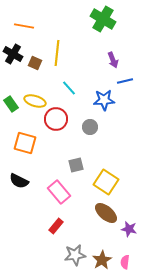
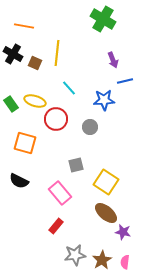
pink rectangle: moved 1 px right, 1 px down
purple star: moved 6 px left, 3 px down
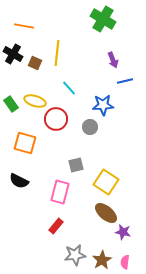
blue star: moved 1 px left, 5 px down
pink rectangle: moved 1 px up; rotated 55 degrees clockwise
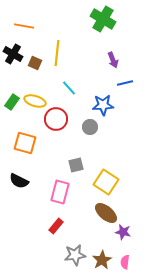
blue line: moved 2 px down
green rectangle: moved 1 px right, 2 px up; rotated 70 degrees clockwise
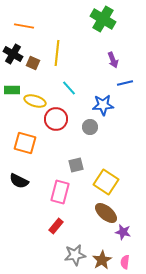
brown square: moved 2 px left
green rectangle: moved 12 px up; rotated 56 degrees clockwise
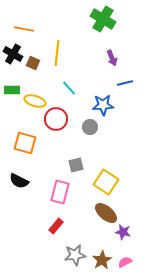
orange line: moved 3 px down
purple arrow: moved 1 px left, 2 px up
pink semicircle: rotated 56 degrees clockwise
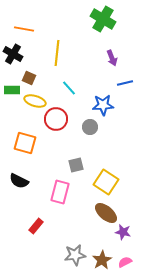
brown square: moved 4 px left, 15 px down
red rectangle: moved 20 px left
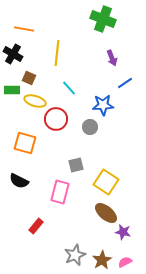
green cross: rotated 10 degrees counterclockwise
blue line: rotated 21 degrees counterclockwise
gray star: rotated 15 degrees counterclockwise
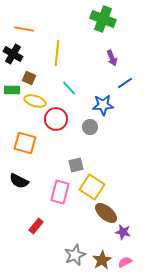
yellow square: moved 14 px left, 5 px down
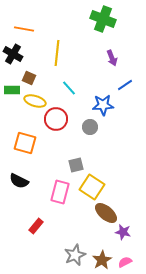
blue line: moved 2 px down
